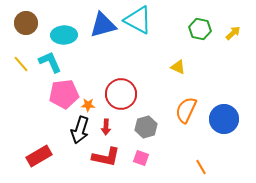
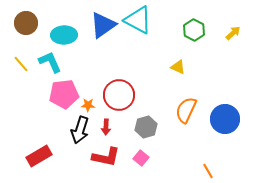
blue triangle: rotated 20 degrees counterclockwise
green hexagon: moved 6 px left, 1 px down; rotated 15 degrees clockwise
red circle: moved 2 px left, 1 px down
blue circle: moved 1 px right
pink square: rotated 21 degrees clockwise
orange line: moved 7 px right, 4 px down
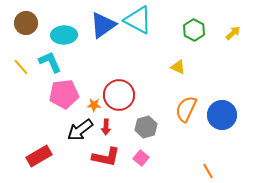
yellow line: moved 3 px down
orange star: moved 6 px right
orange semicircle: moved 1 px up
blue circle: moved 3 px left, 4 px up
black arrow: rotated 36 degrees clockwise
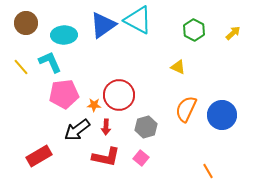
black arrow: moved 3 px left
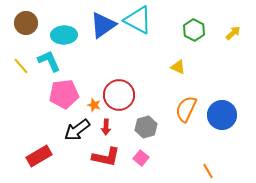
cyan L-shape: moved 1 px left, 1 px up
yellow line: moved 1 px up
orange star: rotated 16 degrees clockwise
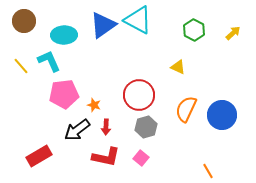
brown circle: moved 2 px left, 2 px up
red circle: moved 20 px right
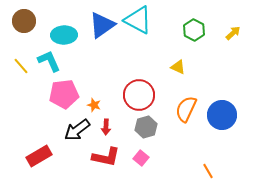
blue triangle: moved 1 px left
